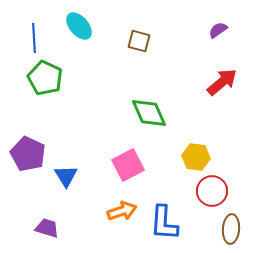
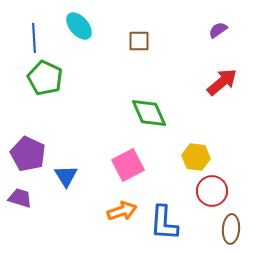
brown square: rotated 15 degrees counterclockwise
purple trapezoid: moved 27 px left, 30 px up
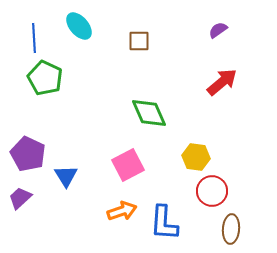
purple trapezoid: rotated 60 degrees counterclockwise
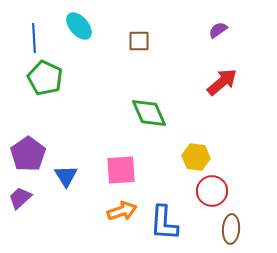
purple pentagon: rotated 12 degrees clockwise
pink square: moved 7 px left, 5 px down; rotated 24 degrees clockwise
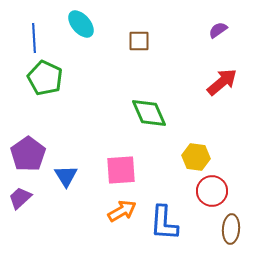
cyan ellipse: moved 2 px right, 2 px up
orange arrow: rotated 12 degrees counterclockwise
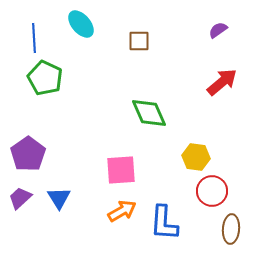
blue triangle: moved 7 px left, 22 px down
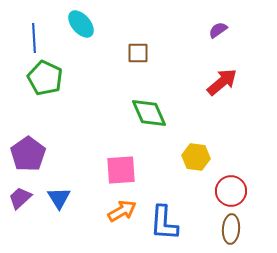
brown square: moved 1 px left, 12 px down
red circle: moved 19 px right
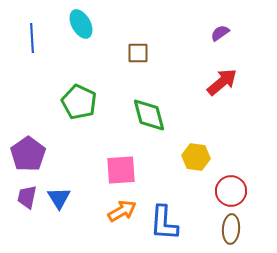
cyan ellipse: rotated 12 degrees clockwise
purple semicircle: moved 2 px right, 3 px down
blue line: moved 2 px left
green pentagon: moved 34 px right, 24 px down
green diamond: moved 2 px down; rotated 9 degrees clockwise
purple trapezoid: moved 7 px right, 1 px up; rotated 35 degrees counterclockwise
